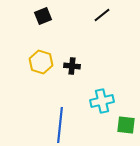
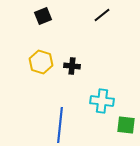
cyan cross: rotated 20 degrees clockwise
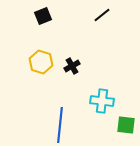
black cross: rotated 35 degrees counterclockwise
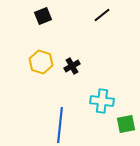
green square: moved 1 px up; rotated 18 degrees counterclockwise
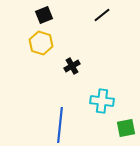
black square: moved 1 px right, 1 px up
yellow hexagon: moved 19 px up
green square: moved 4 px down
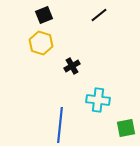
black line: moved 3 px left
cyan cross: moved 4 px left, 1 px up
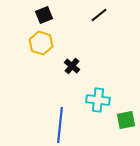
black cross: rotated 21 degrees counterclockwise
green square: moved 8 px up
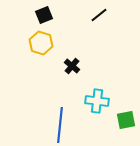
cyan cross: moved 1 px left, 1 px down
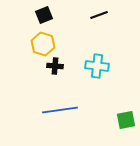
black line: rotated 18 degrees clockwise
yellow hexagon: moved 2 px right, 1 px down
black cross: moved 17 px left; rotated 35 degrees counterclockwise
cyan cross: moved 35 px up
blue line: moved 15 px up; rotated 76 degrees clockwise
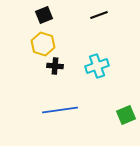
cyan cross: rotated 25 degrees counterclockwise
green square: moved 5 px up; rotated 12 degrees counterclockwise
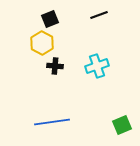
black square: moved 6 px right, 4 px down
yellow hexagon: moved 1 px left, 1 px up; rotated 10 degrees clockwise
blue line: moved 8 px left, 12 px down
green square: moved 4 px left, 10 px down
